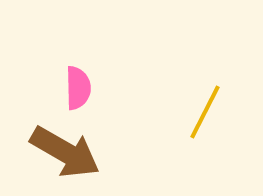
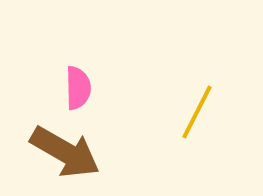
yellow line: moved 8 px left
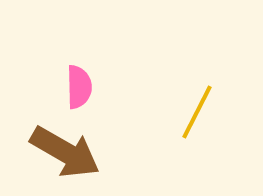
pink semicircle: moved 1 px right, 1 px up
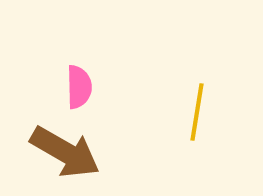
yellow line: rotated 18 degrees counterclockwise
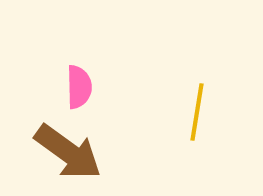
brown arrow: moved 3 px right; rotated 6 degrees clockwise
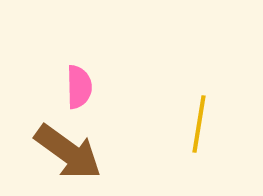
yellow line: moved 2 px right, 12 px down
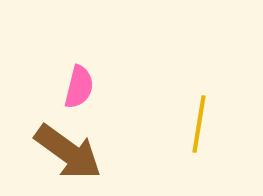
pink semicircle: rotated 15 degrees clockwise
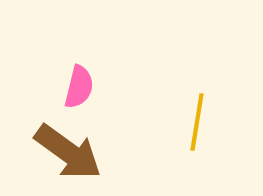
yellow line: moved 2 px left, 2 px up
